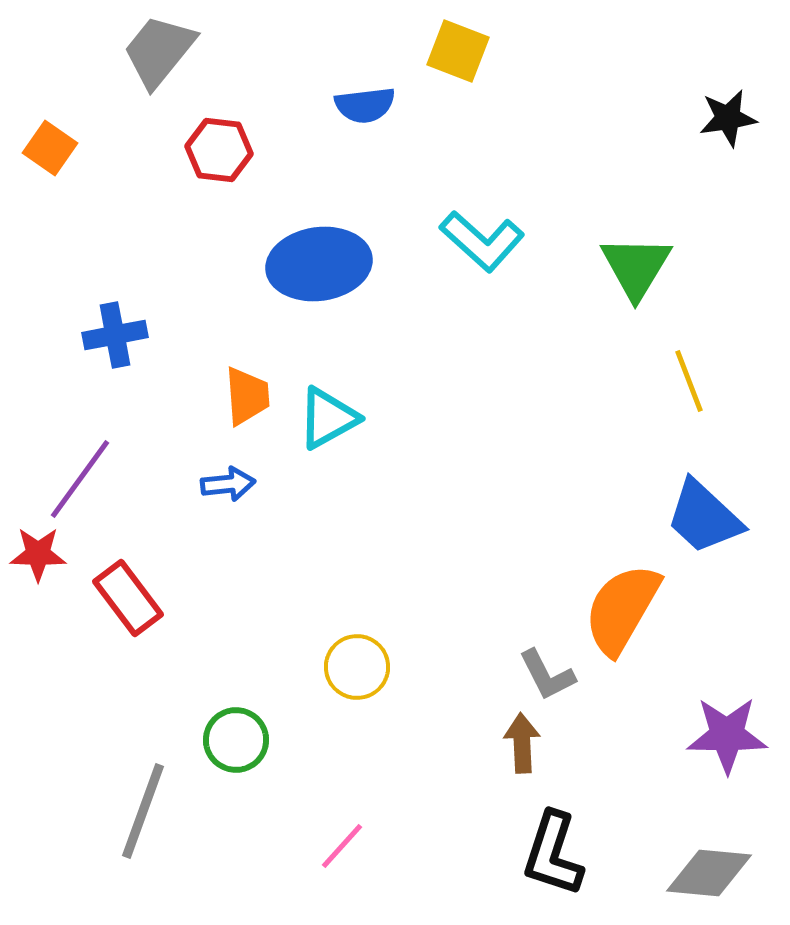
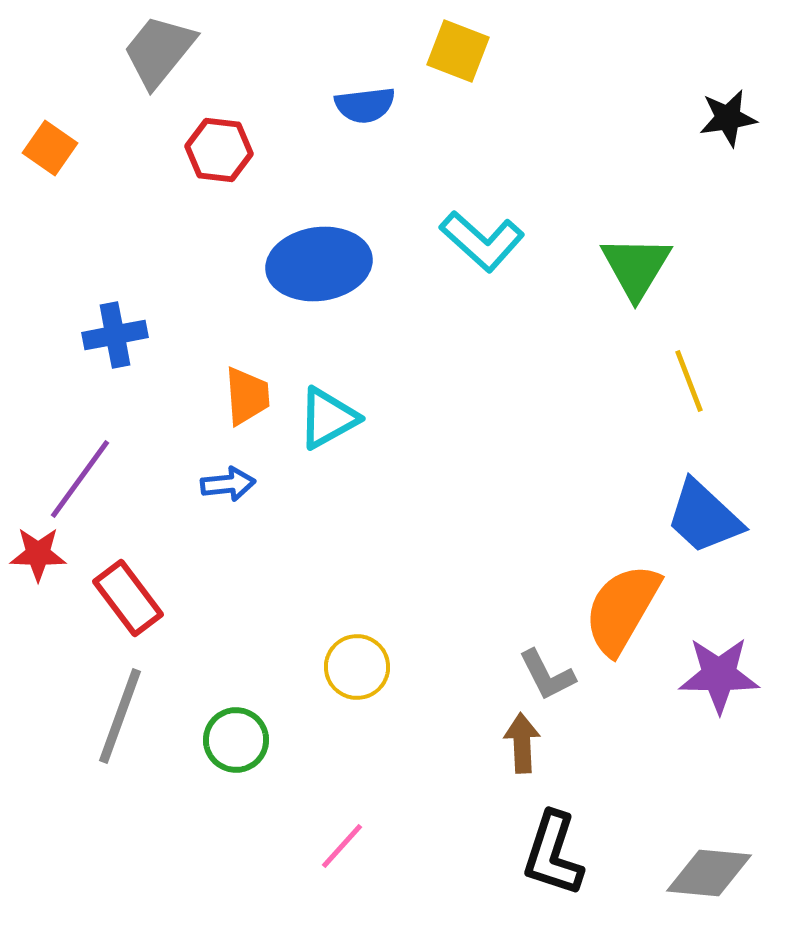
purple star: moved 8 px left, 60 px up
gray line: moved 23 px left, 95 px up
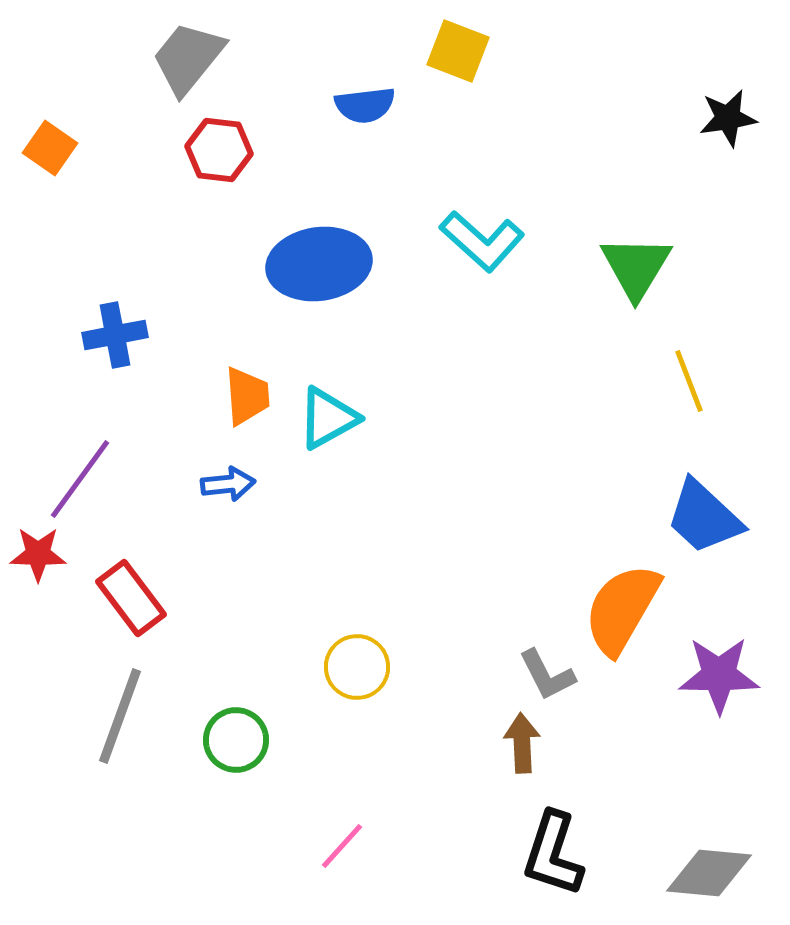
gray trapezoid: moved 29 px right, 7 px down
red rectangle: moved 3 px right
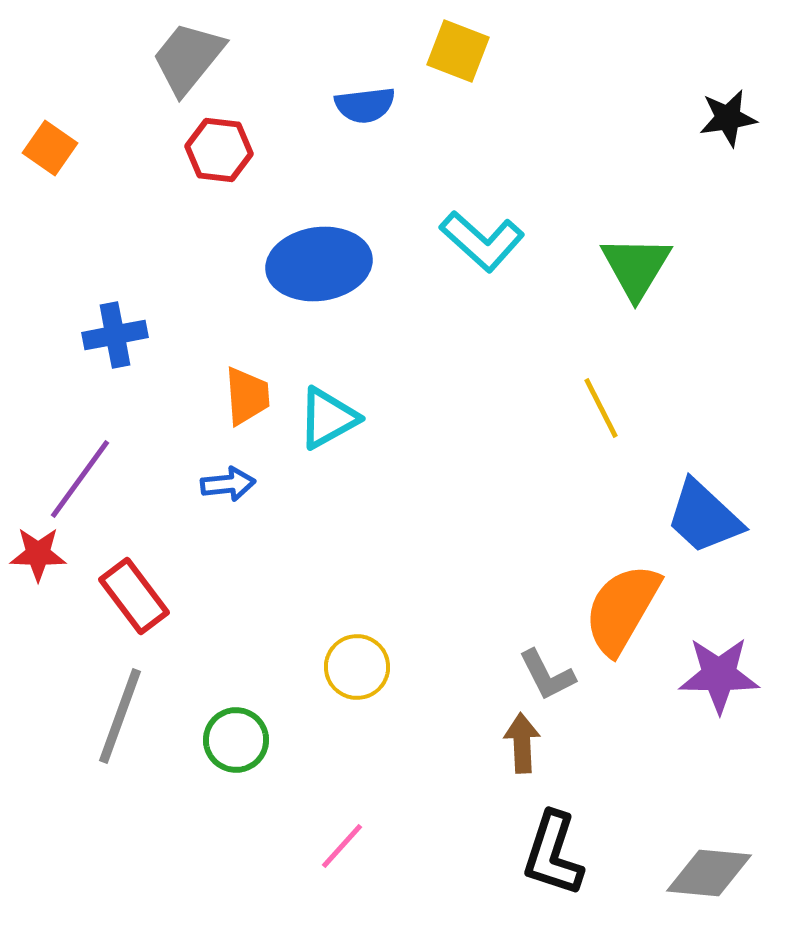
yellow line: moved 88 px left, 27 px down; rotated 6 degrees counterclockwise
red rectangle: moved 3 px right, 2 px up
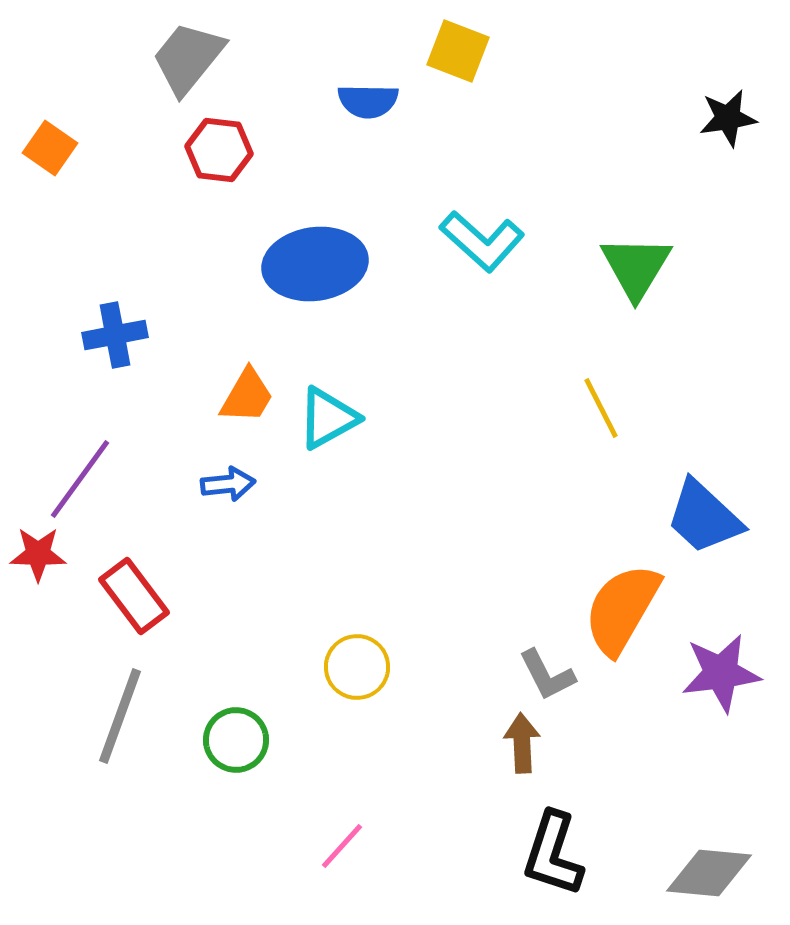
blue semicircle: moved 3 px right, 4 px up; rotated 8 degrees clockwise
blue ellipse: moved 4 px left
orange trapezoid: rotated 34 degrees clockwise
purple star: moved 2 px right, 2 px up; rotated 8 degrees counterclockwise
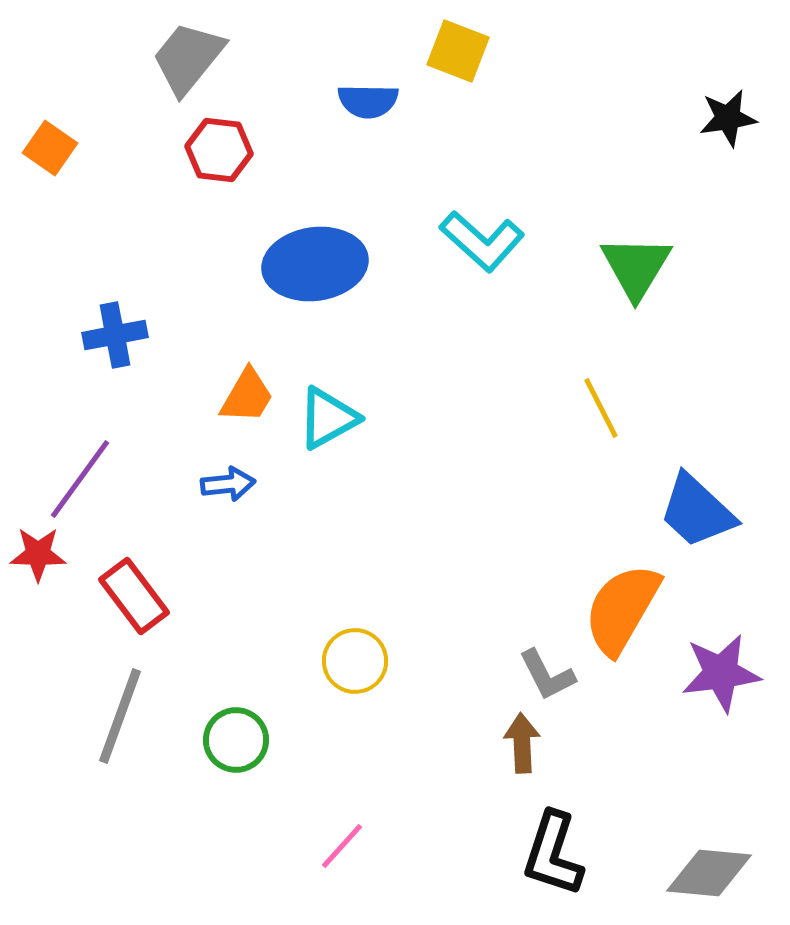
blue trapezoid: moved 7 px left, 6 px up
yellow circle: moved 2 px left, 6 px up
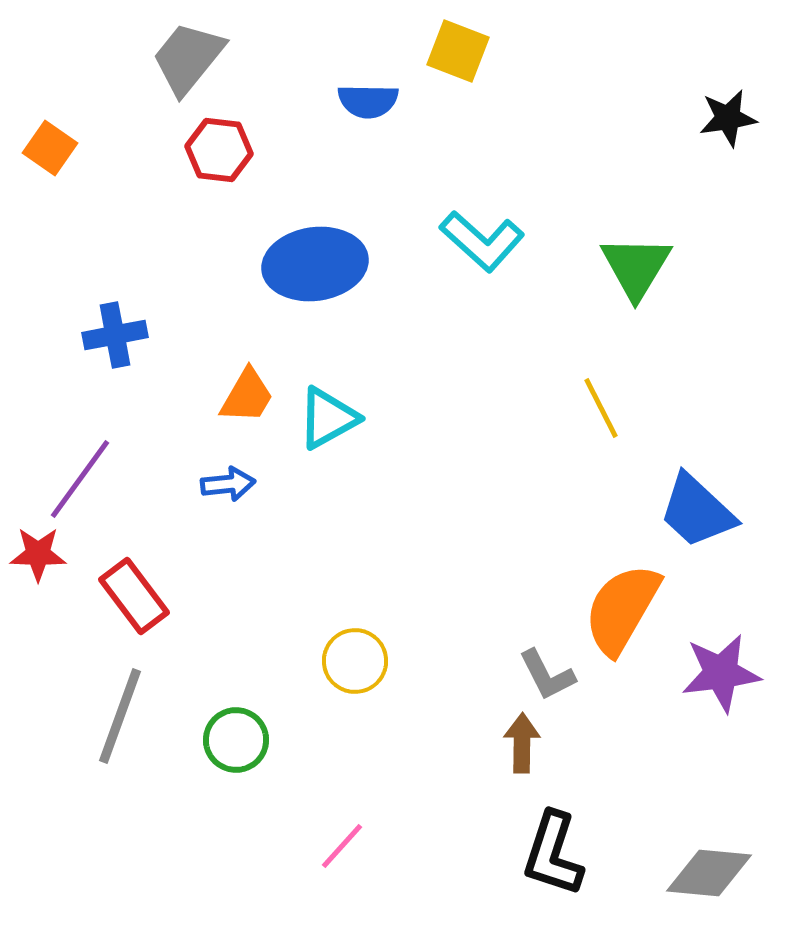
brown arrow: rotated 4 degrees clockwise
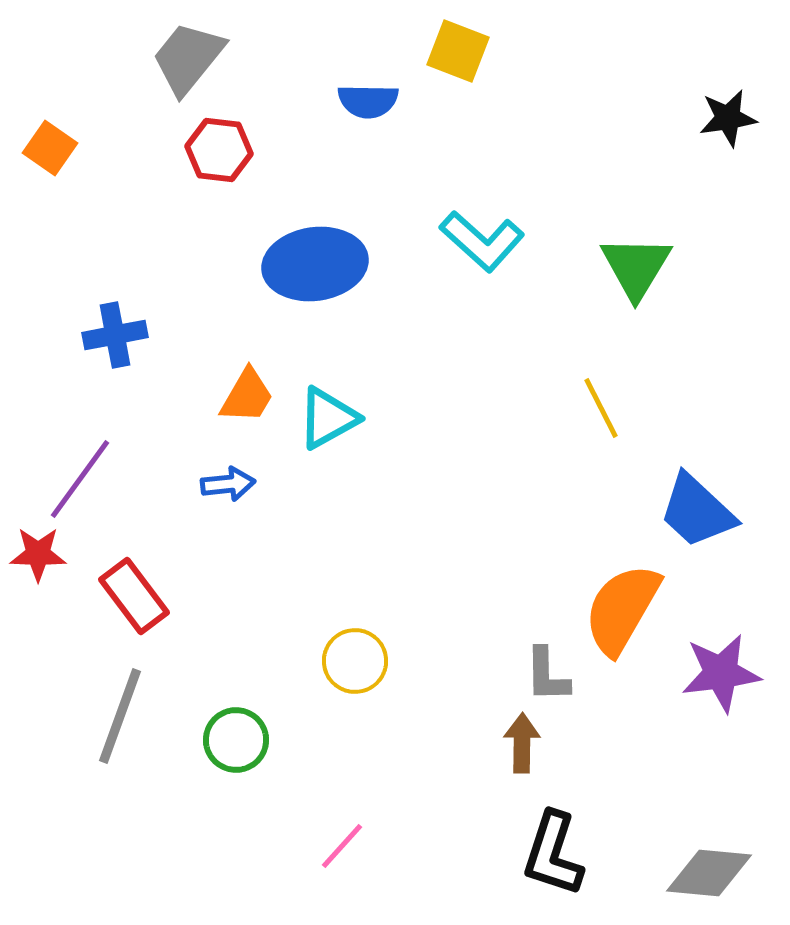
gray L-shape: rotated 26 degrees clockwise
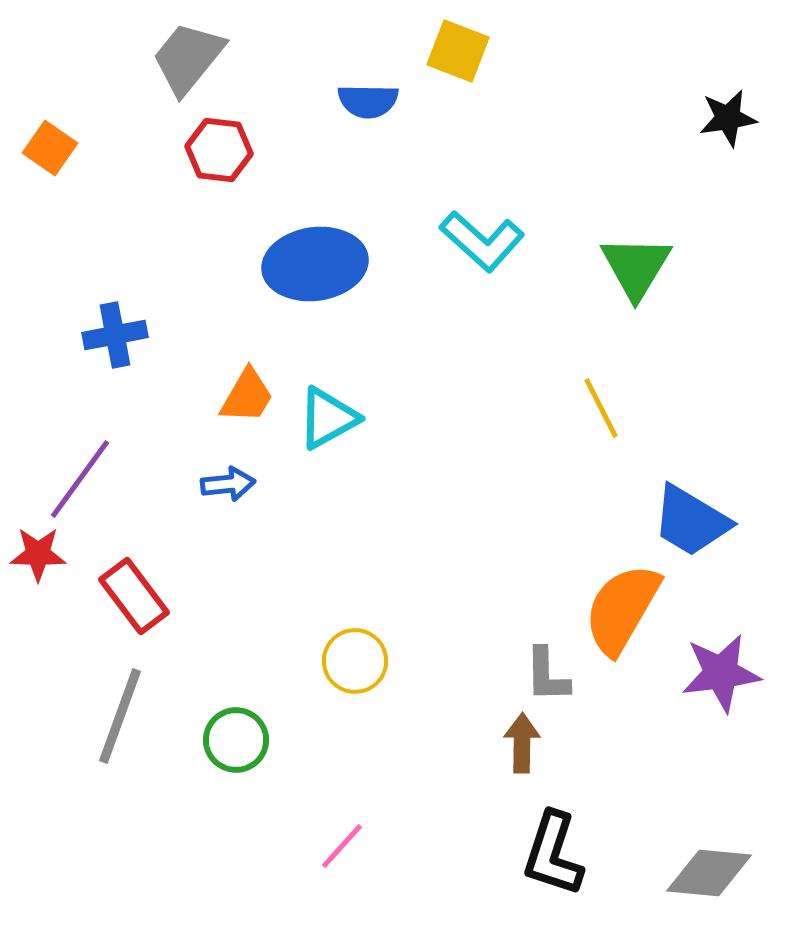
blue trapezoid: moved 6 px left, 10 px down; rotated 12 degrees counterclockwise
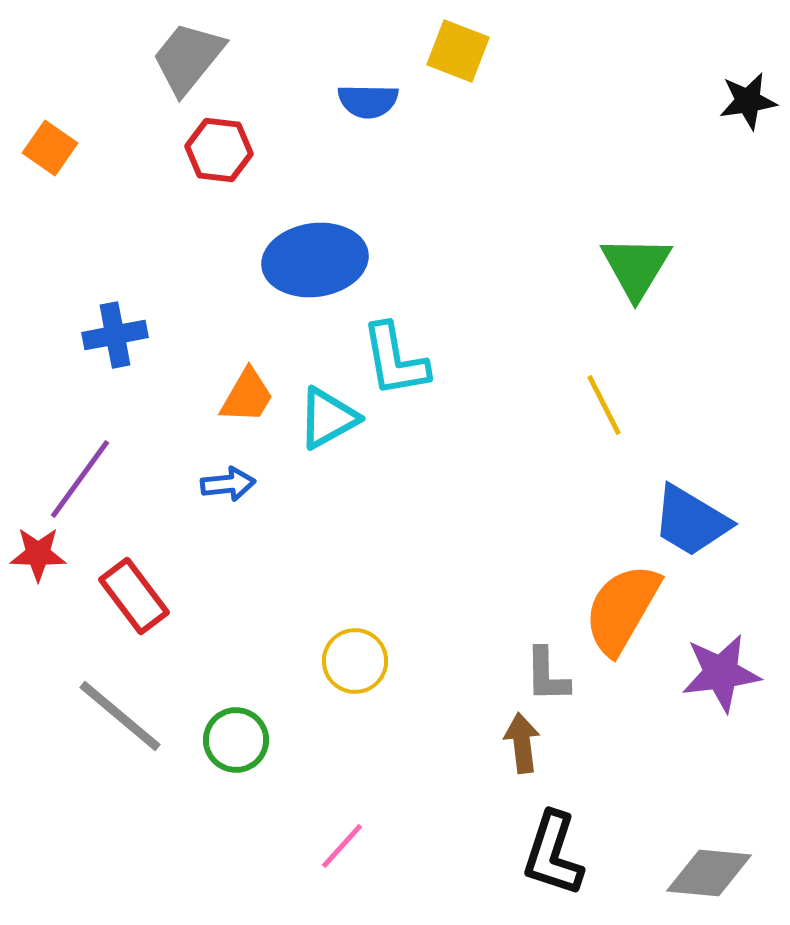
black star: moved 20 px right, 17 px up
cyan L-shape: moved 87 px left, 119 px down; rotated 38 degrees clockwise
blue ellipse: moved 4 px up
yellow line: moved 3 px right, 3 px up
gray line: rotated 70 degrees counterclockwise
brown arrow: rotated 8 degrees counterclockwise
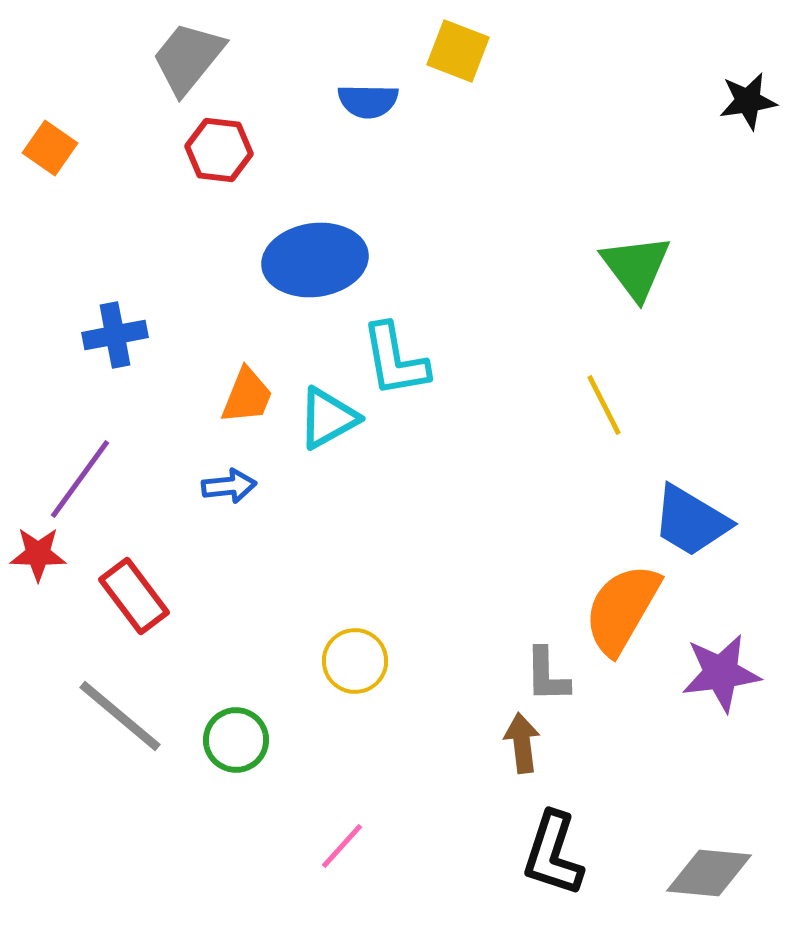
green triangle: rotated 8 degrees counterclockwise
orange trapezoid: rotated 8 degrees counterclockwise
blue arrow: moved 1 px right, 2 px down
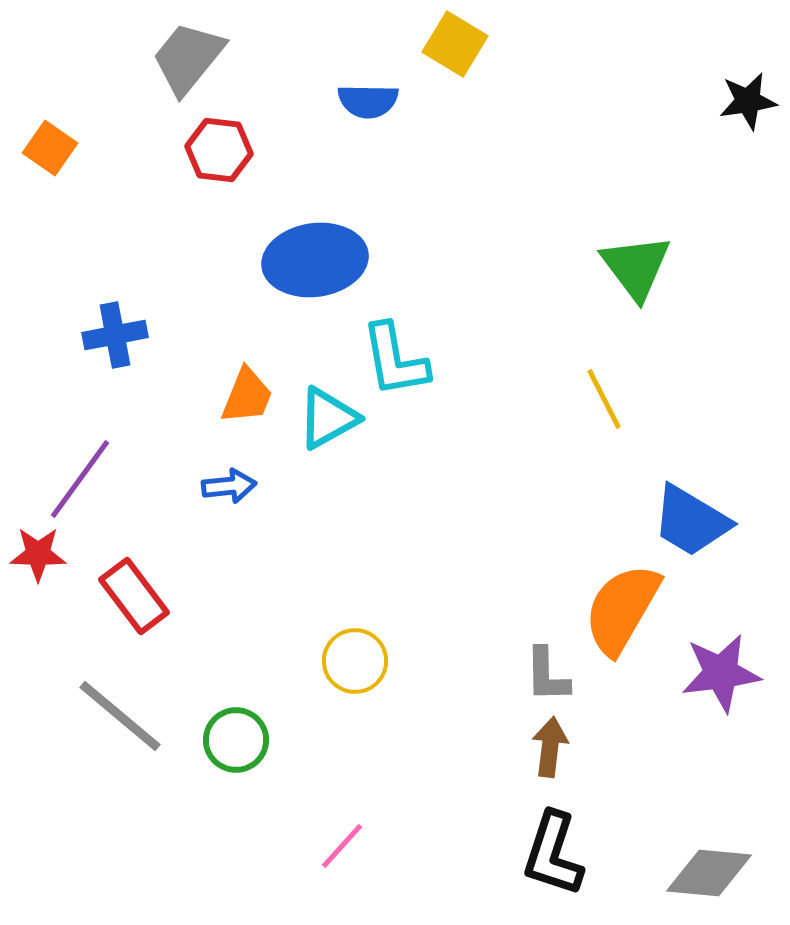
yellow square: moved 3 px left, 7 px up; rotated 10 degrees clockwise
yellow line: moved 6 px up
brown arrow: moved 28 px right, 4 px down; rotated 14 degrees clockwise
